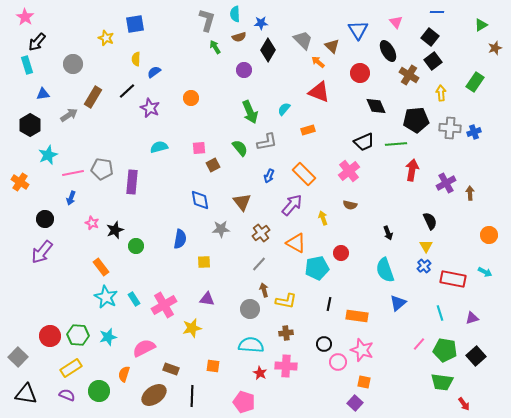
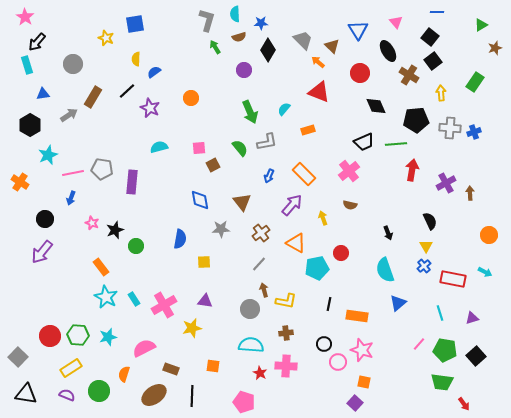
purple triangle at (207, 299): moved 2 px left, 2 px down
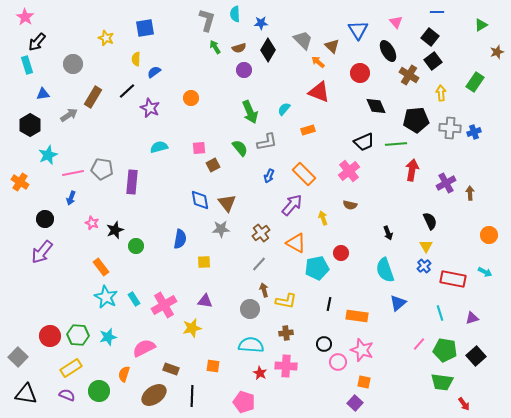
blue square at (135, 24): moved 10 px right, 4 px down
brown semicircle at (239, 37): moved 11 px down
brown star at (495, 48): moved 2 px right, 4 px down
brown triangle at (242, 202): moved 15 px left, 1 px down
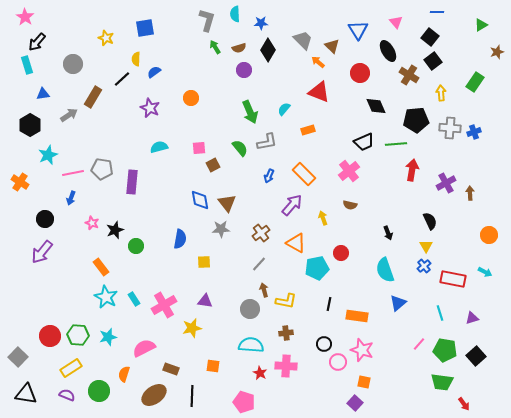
black line at (127, 91): moved 5 px left, 12 px up
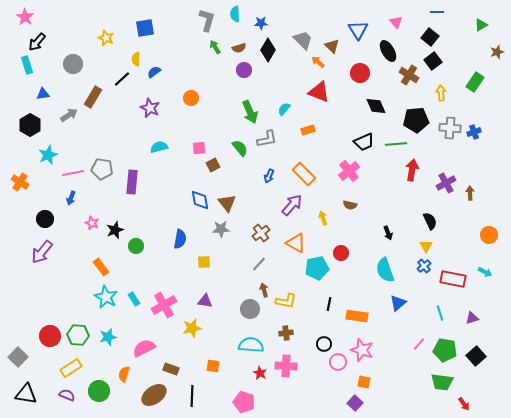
gray L-shape at (267, 142): moved 3 px up
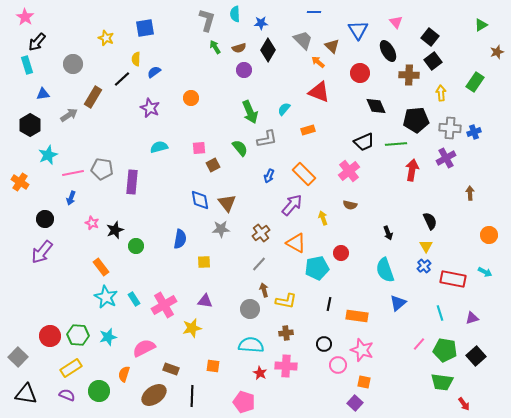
blue line at (437, 12): moved 123 px left
brown cross at (409, 75): rotated 30 degrees counterclockwise
purple cross at (446, 183): moved 25 px up
pink circle at (338, 362): moved 3 px down
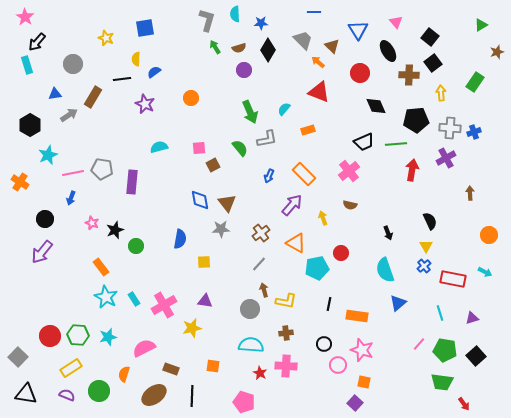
black square at (433, 61): moved 2 px down
black line at (122, 79): rotated 36 degrees clockwise
blue triangle at (43, 94): moved 12 px right
purple star at (150, 108): moved 5 px left, 4 px up
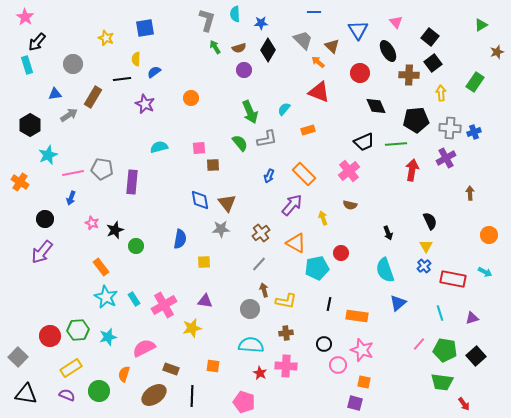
green semicircle at (240, 148): moved 5 px up
brown square at (213, 165): rotated 24 degrees clockwise
green hexagon at (78, 335): moved 5 px up; rotated 10 degrees counterclockwise
purple square at (355, 403): rotated 28 degrees counterclockwise
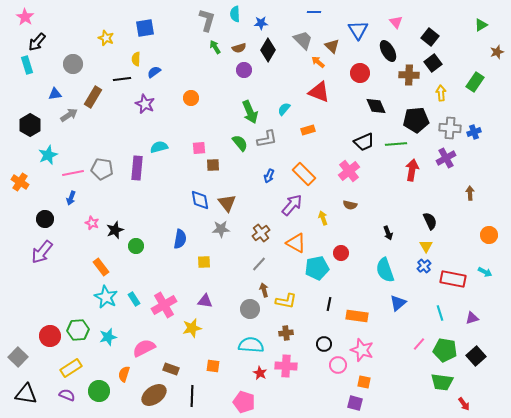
purple rectangle at (132, 182): moved 5 px right, 14 px up
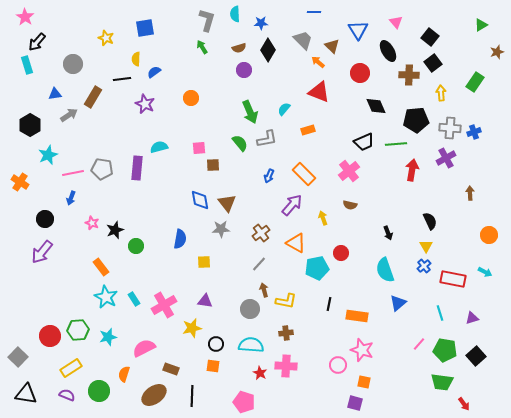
green arrow at (215, 47): moved 13 px left
black circle at (324, 344): moved 108 px left
